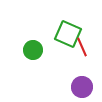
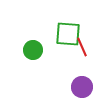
green square: rotated 20 degrees counterclockwise
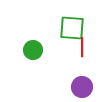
green square: moved 4 px right, 6 px up
red line: rotated 24 degrees clockwise
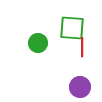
green circle: moved 5 px right, 7 px up
purple circle: moved 2 px left
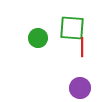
green circle: moved 5 px up
purple circle: moved 1 px down
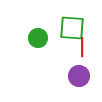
purple circle: moved 1 px left, 12 px up
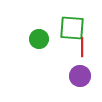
green circle: moved 1 px right, 1 px down
purple circle: moved 1 px right
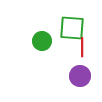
green circle: moved 3 px right, 2 px down
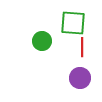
green square: moved 1 px right, 5 px up
purple circle: moved 2 px down
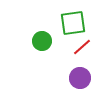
green square: rotated 12 degrees counterclockwise
red line: rotated 48 degrees clockwise
